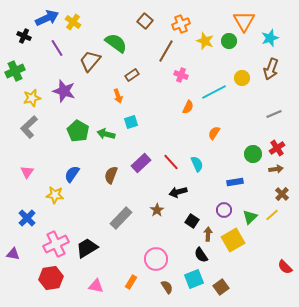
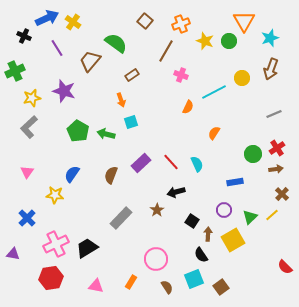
orange arrow at (118, 96): moved 3 px right, 4 px down
black arrow at (178, 192): moved 2 px left
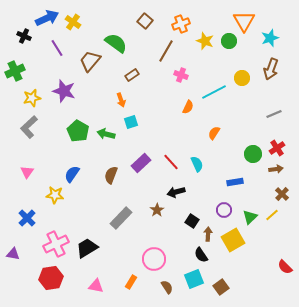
pink circle at (156, 259): moved 2 px left
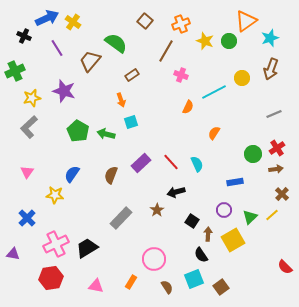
orange triangle at (244, 21): moved 2 px right; rotated 25 degrees clockwise
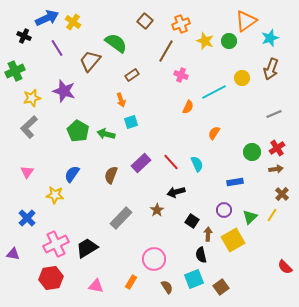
green circle at (253, 154): moved 1 px left, 2 px up
yellow line at (272, 215): rotated 16 degrees counterclockwise
black semicircle at (201, 255): rotated 21 degrees clockwise
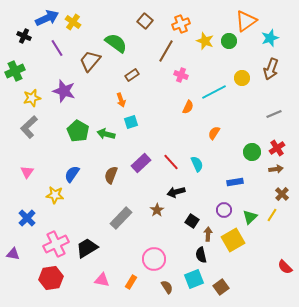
pink triangle at (96, 286): moved 6 px right, 6 px up
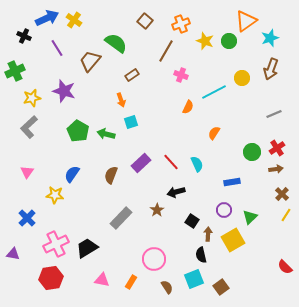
yellow cross at (73, 22): moved 1 px right, 2 px up
blue rectangle at (235, 182): moved 3 px left
yellow line at (272, 215): moved 14 px right
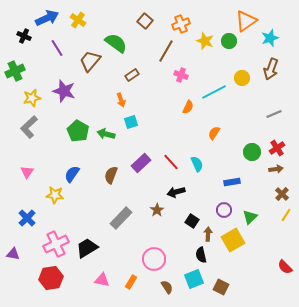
yellow cross at (74, 20): moved 4 px right
brown square at (221, 287): rotated 28 degrees counterclockwise
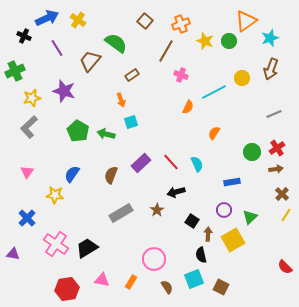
gray rectangle at (121, 218): moved 5 px up; rotated 15 degrees clockwise
pink cross at (56, 244): rotated 30 degrees counterclockwise
red hexagon at (51, 278): moved 16 px right, 11 px down
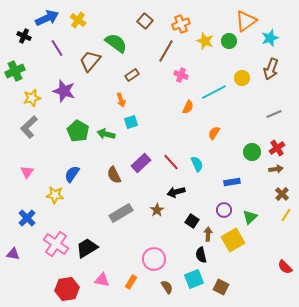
brown semicircle at (111, 175): moved 3 px right; rotated 48 degrees counterclockwise
